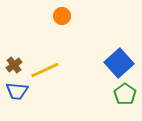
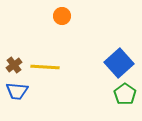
yellow line: moved 3 px up; rotated 28 degrees clockwise
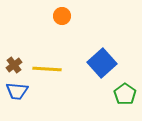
blue square: moved 17 px left
yellow line: moved 2 px right, 2 px down
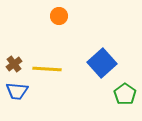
orange circle: moved 3 px left
brown cross: moved 1 px up
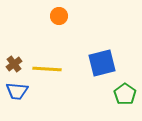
blue square: rotated 28 degrees clockwise
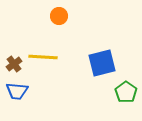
yellow line: moved 4 px left, 12 px up
green pentagon: moved 1 px right, 2 px up
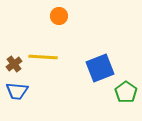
blue square: moved 2 px left, 5 px down; rotated 8 degrees counterclockwise
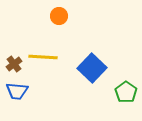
blue square: moved 8 px left; rotated 24 degrees counterclockwise
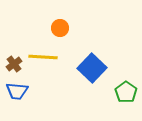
orange circle: moved 1 px right, 12 px down
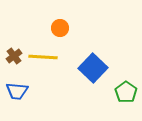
brown cross: moved 8 px up
blue square: moved 1 px right
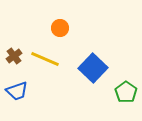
yellow line: moved 2 px right, 2 px down; rotated 20 degrees clockwise
blue trapezoid: rotated 25 degrees counterclockwise
